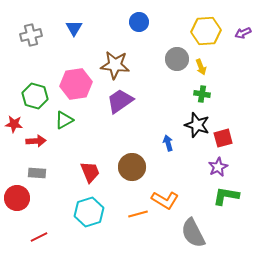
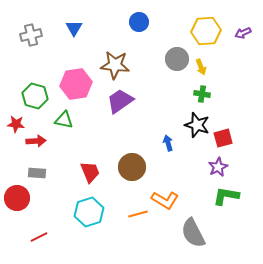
green triangle: rotated 42 degrees clockwise
red star: moved 2 px right
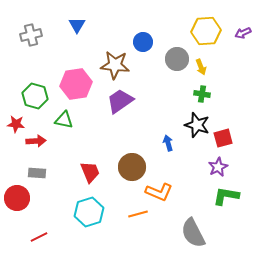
blue circle: moved 4 px right, 20 px down
blue triangle: moved 3 px right, 3 px up
orange L-shape: moved 6 px left, 8 px up; rotated 8 degrees counterclockwise
